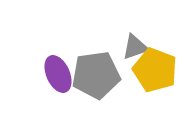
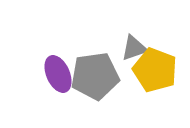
gray triangle: moved 1 px left, 1 px down
gray pentagon: moved 1 px left, 1 px down
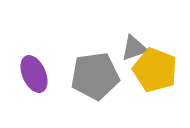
purple ellipse: moved 24 px left
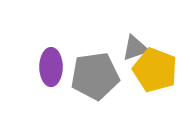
gray triangle: moved 1 px right
purple ellipse: moved 17 px right, 7 px up; rotated 24 degrees clockwise
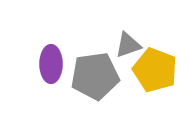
gray triangle: moved 7 px left, 3 px up
purple ellipse: moved 3 px up
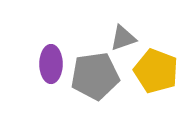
gray triangle: moved 5 px left, 7 px up
yellow pentagon: moved 1 px right, 1 px down
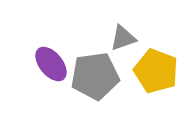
purple ellipse: rotated 39 degrees counterclockwise
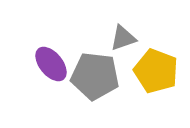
gray pentagon: rotated 15 degrees clockwise
